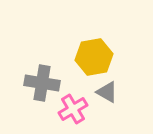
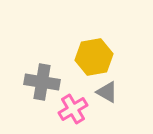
gray cross: moved 1 px up
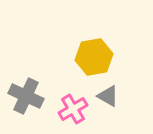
gray cross: moved 16 px left, 14 px down; rotated 16 degrees clockwise
gray triangle: moved 1 px right, 4 px down
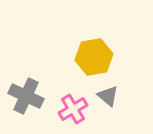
gray triangle: rotated 10 degrees clockwise
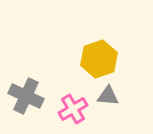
yellow hexagon: moved 5 px right, 2 px down; rotated 9 degrees counterclockwise
gray triangle: rotated 35 degrees counterclockwise
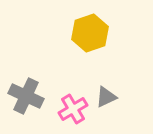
yellow hexagon: moved 9 px left, 26 px up
gray triangle: moved 2 px left, 1 px down; rotated 30 degrees counterclockwise
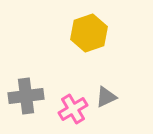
yellow hexagon: moved 1 px left
gray cross: rotated 32 degrees counterclockwise
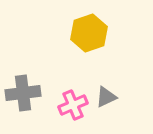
gray cross: moved 3 px left, 3 px up
pink cross: moved 4 px up; rotated 8 degrees clockwise
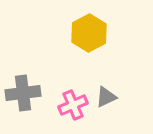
yellow hexagon: rotated 9 degrees counterclockwise
